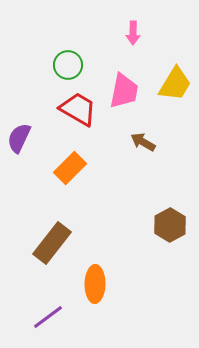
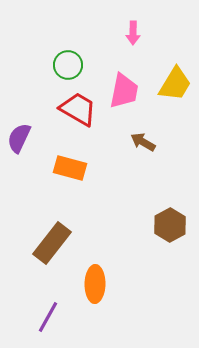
orange rectangle: rotated 60 degrees clockwise
purple line: rotated 24 degrees counterclockwise
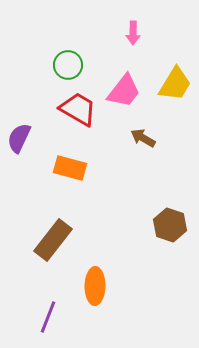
pink trapezoid: rotated 27 degrees clockwise
brown arrow: moved 4 px up
brown hexagon: rotated 12 degrees counterclockwise
brown rectangle: moved 1 px right, 3 px up
orange ellipse: moved 2 px down
purple line: rotated 8 degrees counterclockwise
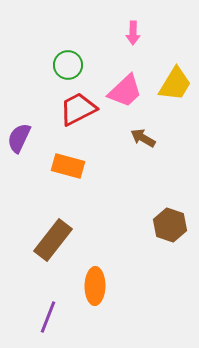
pink trapezoid: moved 1 px right; rotated 9 degrees clockwise
red trapezoid: rotated 57 degrees counterclockwise
orange rectangle: moved 2 px left, 2 px up
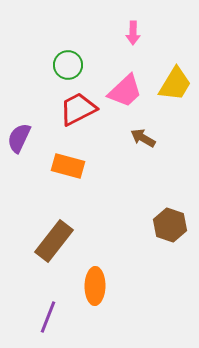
brown rectangle: moved 1 px right, 1 px down
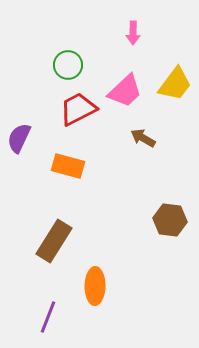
yellow trapezoid: rotated 6 degrees clockwise
brown hexagon: moved 5 px up; rotated 12 degrees counterclockwise
brown rectangle: rotated 6 degrees counterclockwise
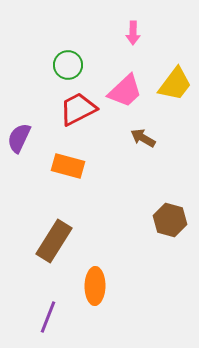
brown hexagon: rotated 8 degrees clockwise
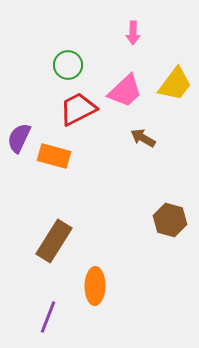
orange rectangle: moved 14 px left, 10 px up
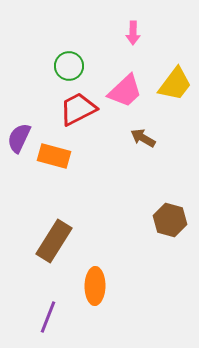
green circle: moved 1 px right, 1 px down
